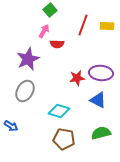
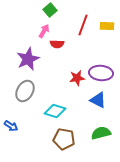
cyan diamond: moved 4 px left
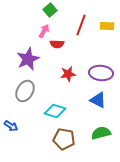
red line: moved 2 px left
red star: moved 9 px left, 4 px up
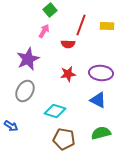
red semicircle: moved 11 px right
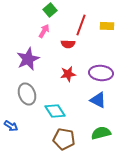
gray ellipse: moved 2 px right, 3 px down; rotated 50 degrees counterclockwise
cyan diamond: rotated 40 degrees clockwise
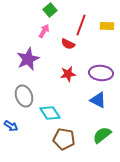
red semicircle: rotated 24 degrees clockwise
gray ellipse: moved 3 px left, 2 px down
cyan diamond: moved 5 px left, 2 px down
green semicircle: moved 1 px right, 2 px down; rotated 24 degrees counterclockwise
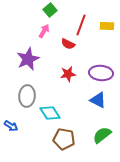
gray ellipse: moved 3 px right; rotated 25 degrees clockwise
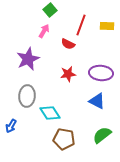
blue triangle: moved 1 px left, 1 px down
blue arrow: rotated 88 degrees clockwise
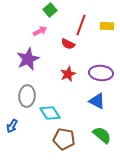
pink arrow: moved 4 px left; rotated 32 degrees clockwise
red star: rotated 14 degrees counterclockwise
blue arrow: moved 1 px right
green semicircle: rotated 78 degrees clockwise
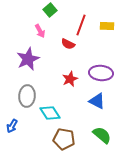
pink arrow: rotated 88 degrees clockwise
red star: moved 2 px right, 5 px down
